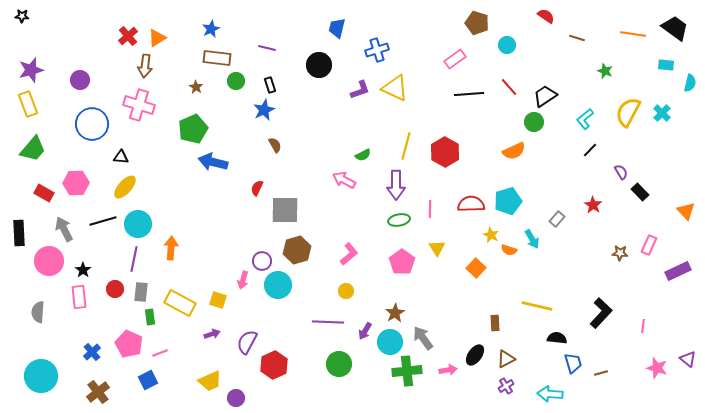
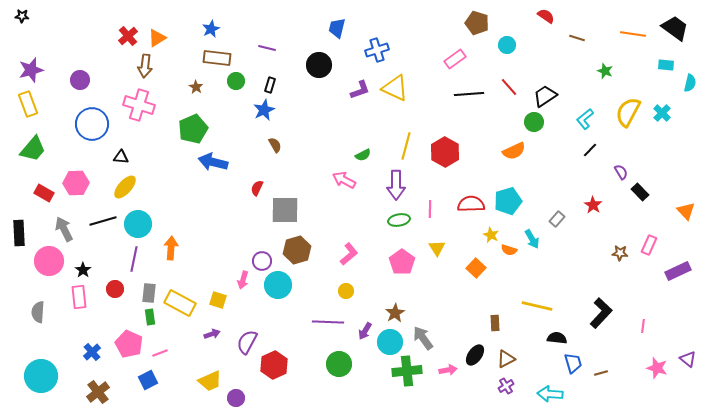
black rectangle at (270, 85): rotated 35 degrees clockwise
gray rectangle at (141, 292): moved 8 px right, 1 px down
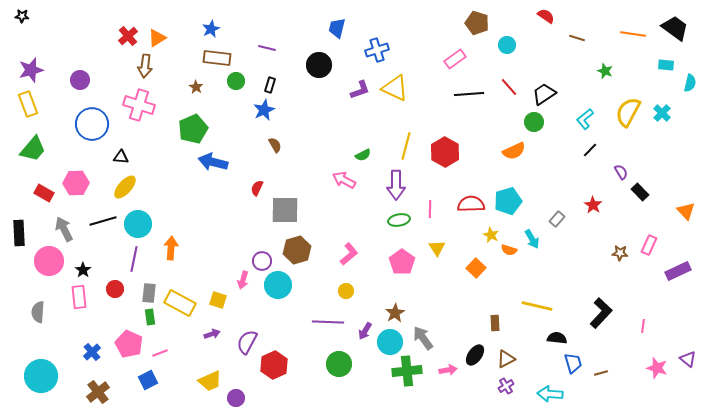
black trapezoid at (545, 96): moved 1 px left, 2 px up
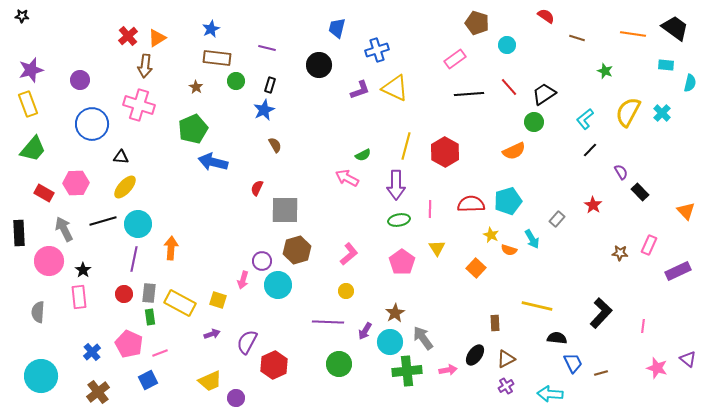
pink arrow at (344, 180): moved 3 px right, 2 px up
red circle at (115, 289): moved 9 px right, 5 px down
blue trapezoid at (573, 363): rotated 10 degrees counterclockwise
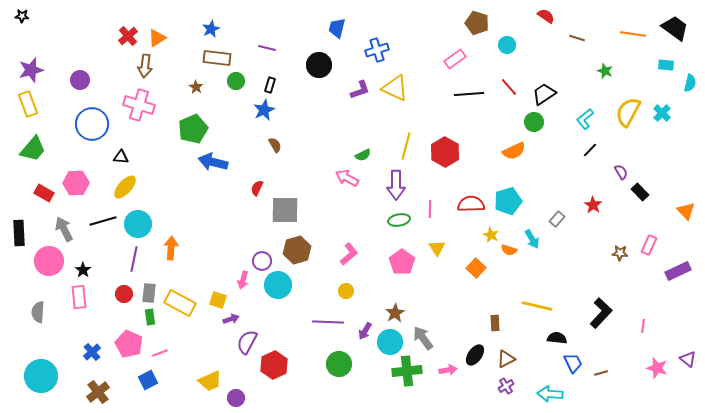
purple arrow at (212, 334): moved 19 px right, 15 px up
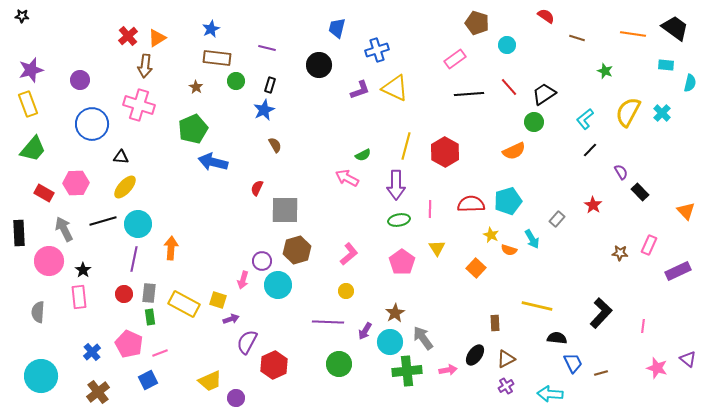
yellow rectangle at (180, 303): moved 4 px right, 1 px down
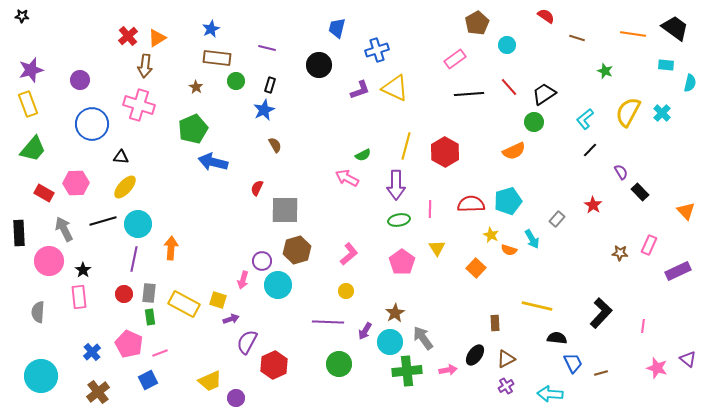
brown pentagon at (477, 23): rotated 25 degrees clockwise
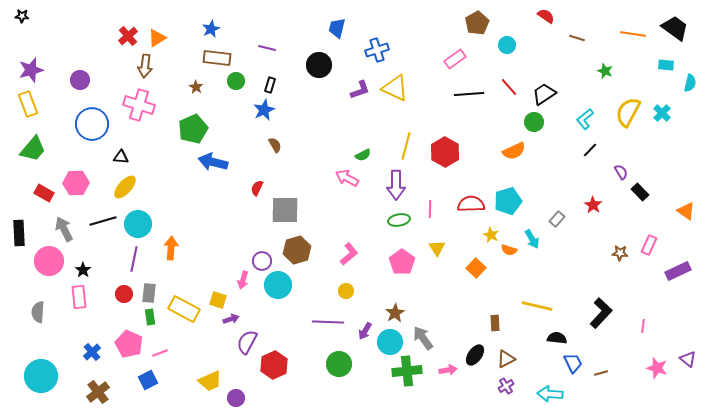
orange triangle at (686, 211): rotated 12 degrees counterclockwise
yellow rectangle at (184, 304): moved 5 px down
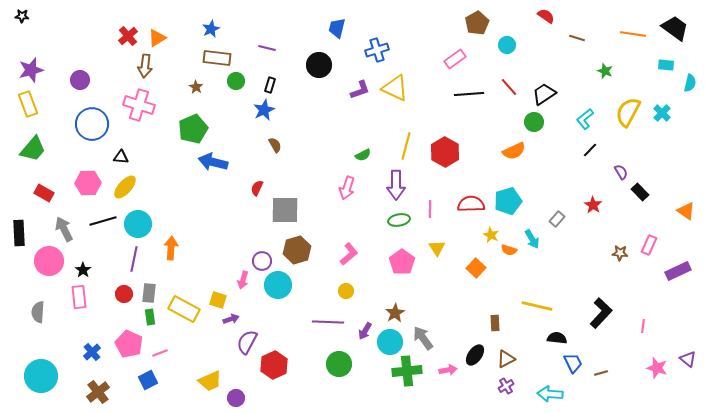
pink arrow at (347, 178): moved 10 px down; rotated 100 degrees counterclockwise
pink hexagon at (76, 183): moved 12 px right
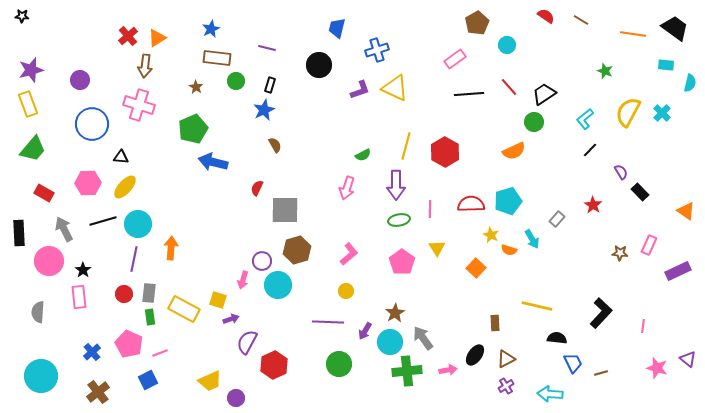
brown line at (577, 38): moved 4 px right, 18 px up; rotated 14 degrees clockwise
